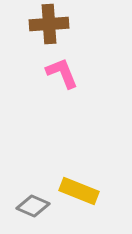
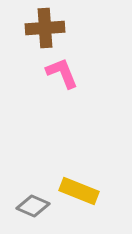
brown cross: moved 4 px left, 4 px down
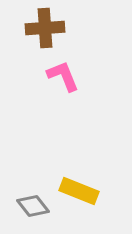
pink L-shape: moved 1 px right, 3 px down
gray diamond: rotated 28 degrees clockwise
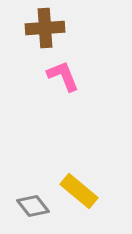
yellow rectangle: rotated 18 degrees clockwise
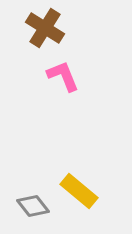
brown cross: rotated 36 degrees clockwise
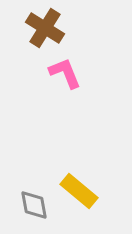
pink L-shape: moved 2 px right, 3 px up
gray diamond: moved 1 px right, 1 px up; rotated 28 degrees clockwise
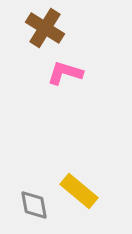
pink L-shape: rotated 51 degrees counterclockwise
